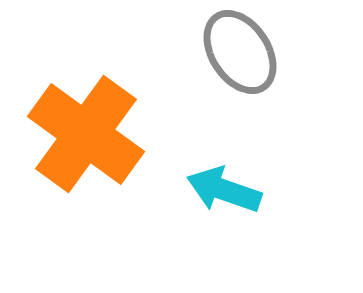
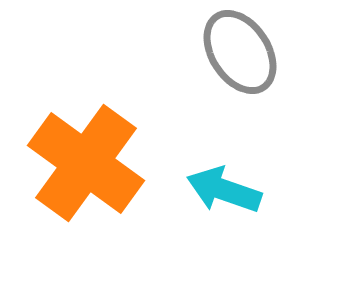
orange cross: moved 29 px down
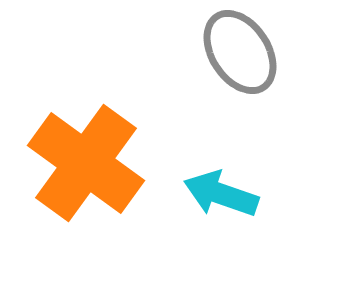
cyan arrow: moved 3 px left, 4 px down
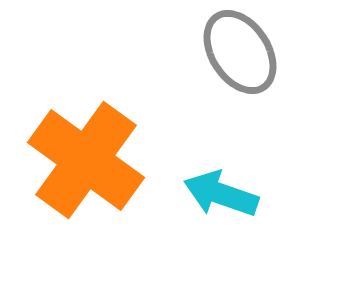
orange cross: moved 3 px up
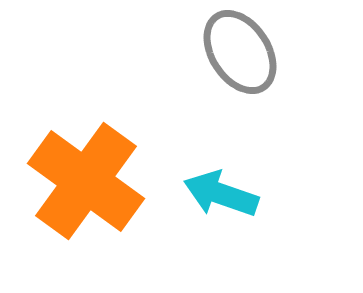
orange cross: moved 21 px down
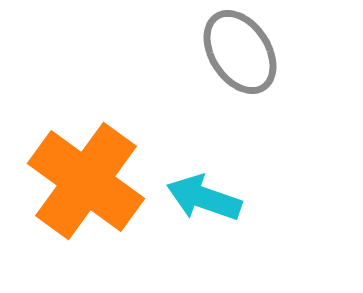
cyan arrow: moved 17 px left, 4 px down
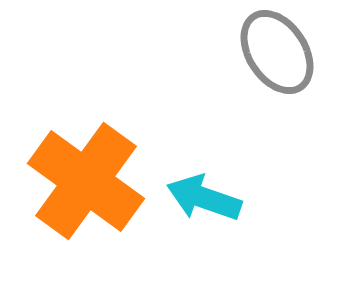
gray ellipse: moved 37 px right
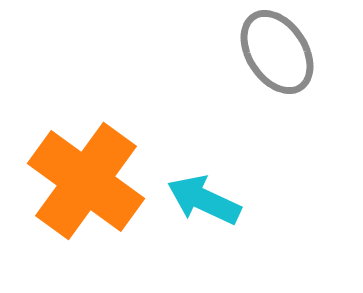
cyan arrow: moved 2 px down; rotated 6 degrees clockwise
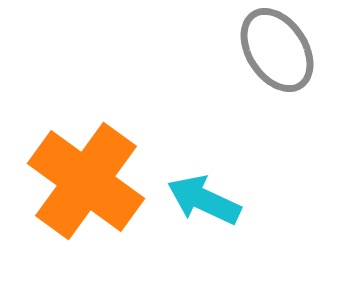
gray ellipse: moved 2 px up
